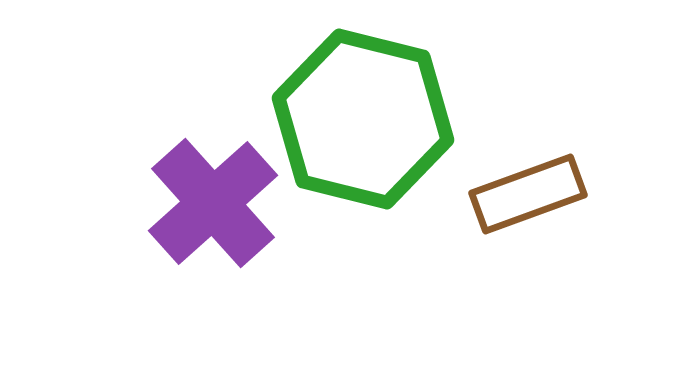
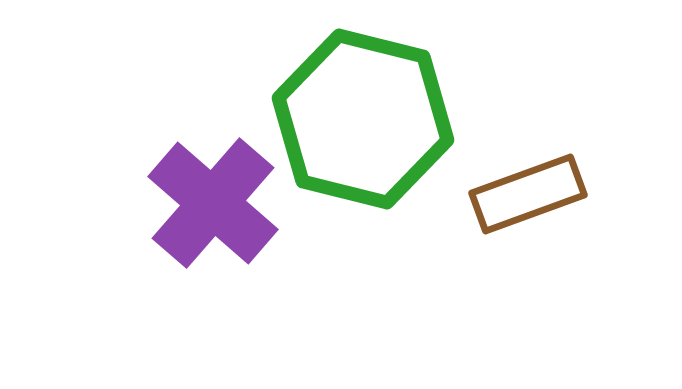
purple cross: rotated 7 degrees counterclockwise
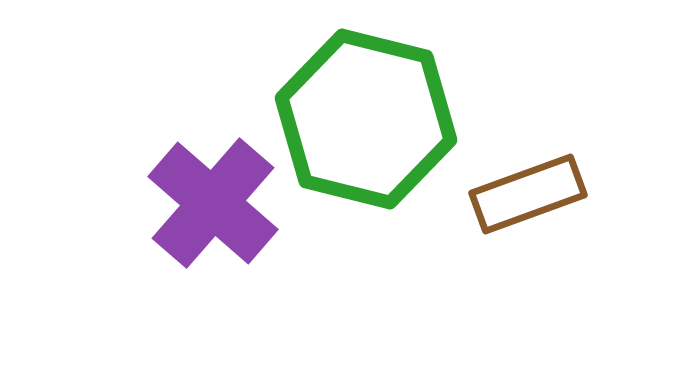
green hexagon: moved 3 px right
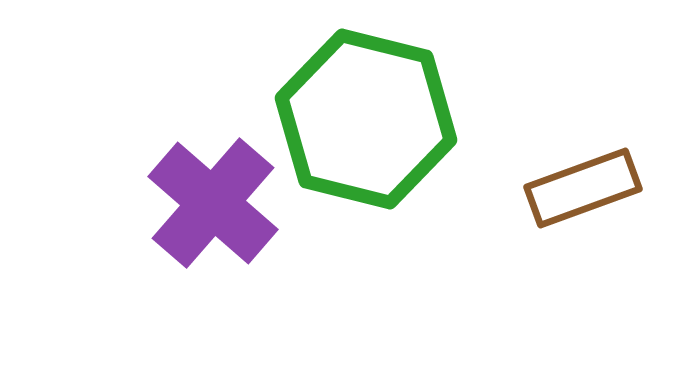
brown rectangle: moved 55 px right, 6 px up
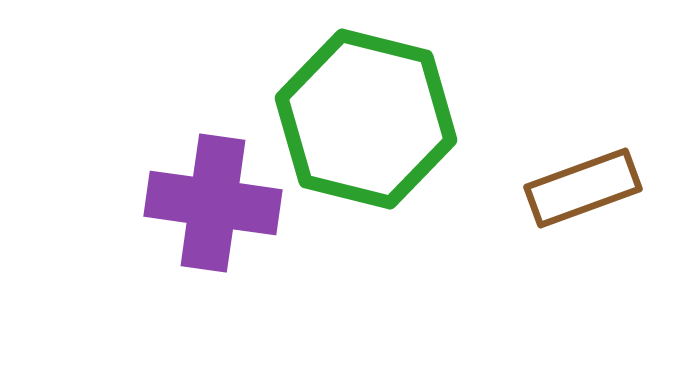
purple cross: rotated 33 degrees counterclockwise
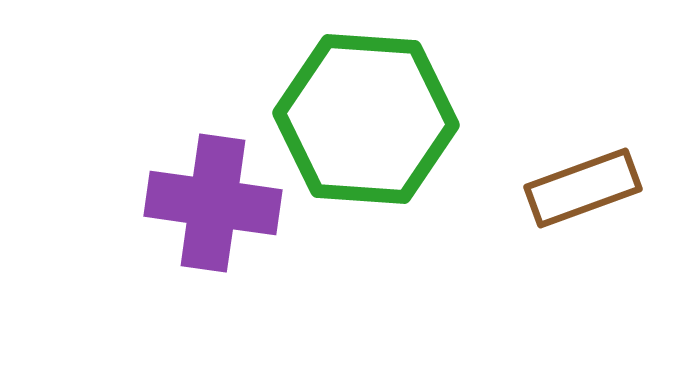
green hexagon: rotated 10 degrees counterclockwise
